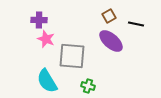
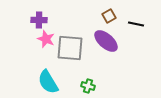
purple ellipse: moved 5 px left
gray square: moved 2 px left, 8 px up
cyan semicircle: moved 1 px right, 1 px down
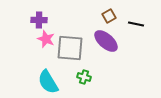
green cross: moved 4 px left, 9 px up
